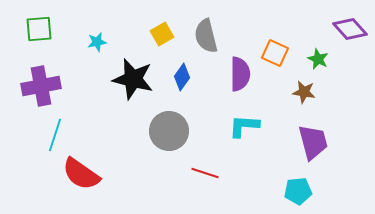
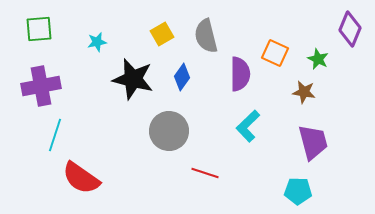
purple diamond: rotated 64 degrees clockwise
cyan L-shape: moved 4 px right; rotated 48 degrees counterclockwise
red semicircle: moved 4 px down
cyan pentagon: rotated 8 degrees clockwise
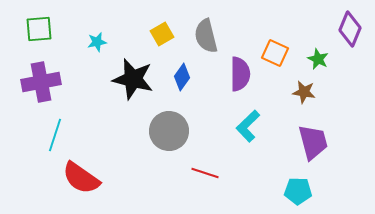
purple cross: moved 4 px up
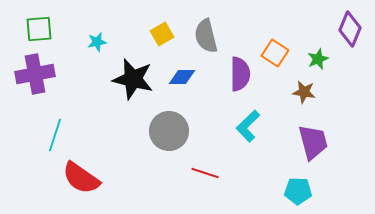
orange square: rotated 8 degrees clockwise
green star: rotated 25 degrees clockwise
blue diamond: rotated 56 degrees clockwise
purple cross: moved 6 px left, 8 px up
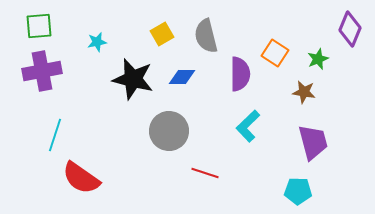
green square: moved 3 px up
purple cross: moved 7 px right, 3 px up
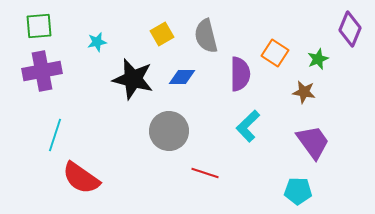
purple trapezoid: rotated 21 degrees counterclockwise
